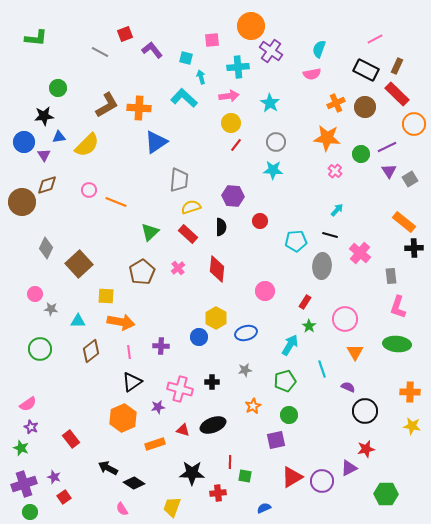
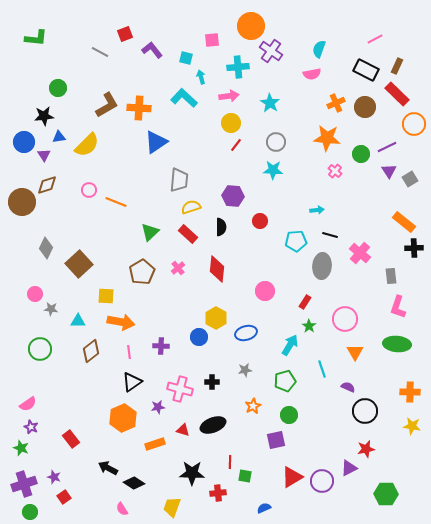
cyan arrow at (337, 210): moved 20 px left; rotated 40 degrees clockwise
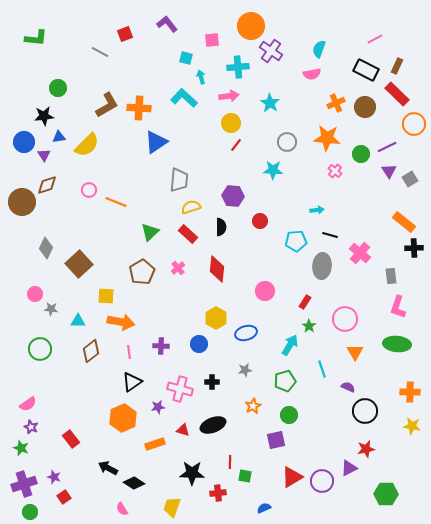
purple L-shape at (152, 50): moved 15 px right, 26 px up
gray circle at (276, 142): moved 11 px right
blue circle at (199, 337): moved 7 px down
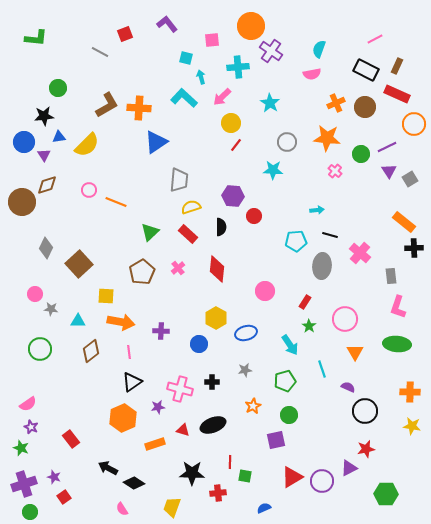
red rectangle at (397, 94): rotated 20 degrees counterclockwise
pink arrow at (229, 96): moved 7 px left, 1 px down; rotated 144 degrees clockwise
red circle at (260, 221): moved 6 px left, 5 px up
cyan arrow at (290, 345): rotated 115 degrees clockwise
purple cross at (161, 346): moved 15 px up
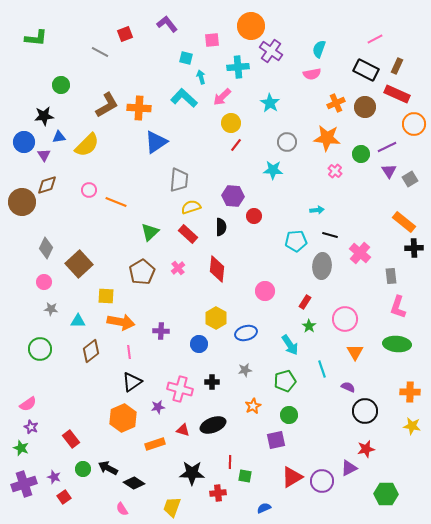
green circle at (58, 88): moved 3 px right, 3 px up
pink circle at (35, 294): moved 9 px right, 12 px up
green circle at (30, 512): moved 53 px right, 43 px up
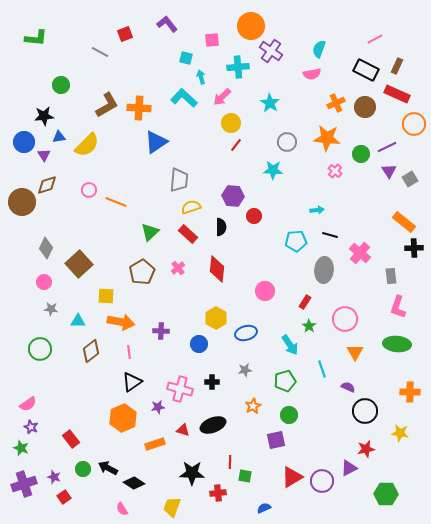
gray ellipse at (322, 266): moved 2 px right, 4 px down
yellow star at (412, 426): moved 12 px left, 7 px down
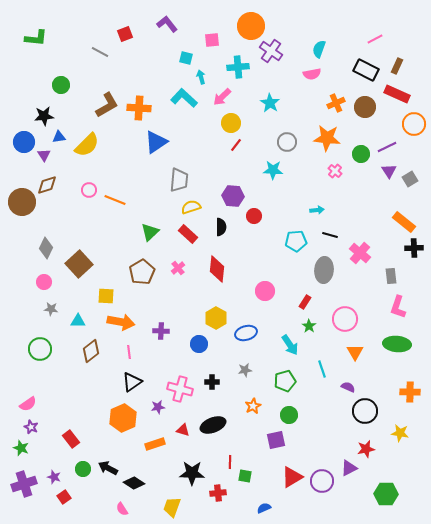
orange line at (116, 202): moved 1 px left, 2 px up
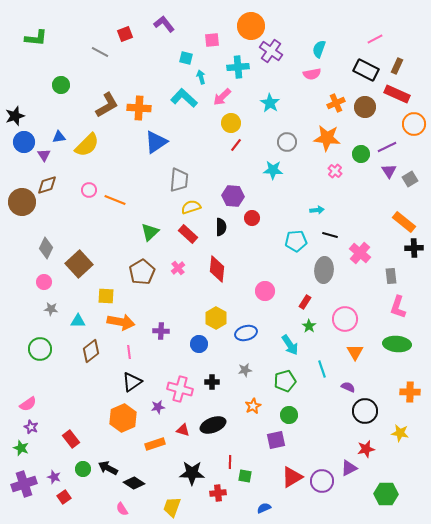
purple L-shape at (167, 24): moved 3 px left
black star at (44, 116): moved 29 px left; rotated 12 degrees counterclockwise
red circle at (254, 216): moved 2 px left, 2 px down
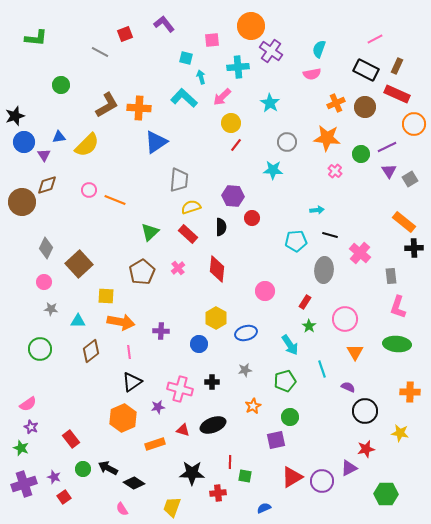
green circle at (289, 415): moved 1 px right, 2 px down
